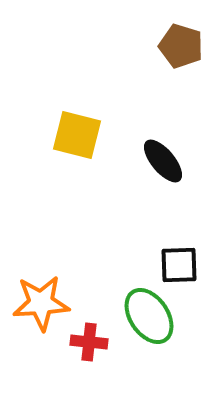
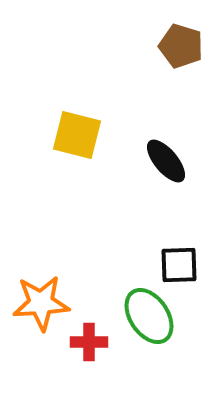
black ellipse: moved 3 px right
red cross: rotated 6 degrees counterclockwise
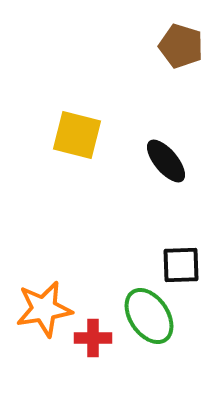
black square: moved 2 px right
orange star: moved 3 px right, 6 px down; rotated 6 degrees counterclockwise
red cross: moved 4 px right, 4 px up
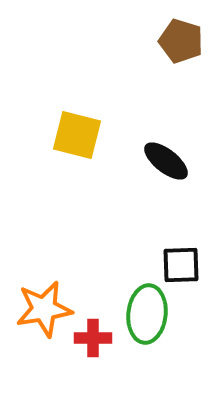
brown pentagon: moved 5 px up
black ellipse: rotated 12 degrees counterclockwise
green ellipse: moved 2 px left, 2 px up; rotated 40 degrees clockwise
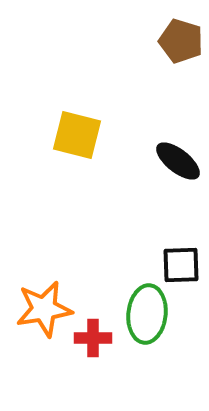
black ellipse: moved 12 px right
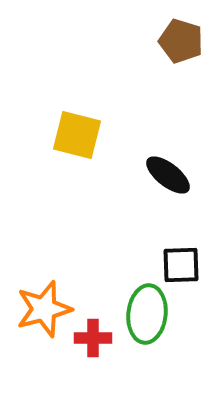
black ellipse: moved 10 px left, 14 px down
orange star: rotated 6 degrees counterclockwise
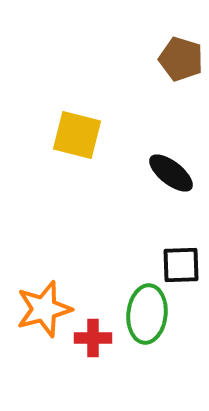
brown pentagon: moved 18 px down
black ellipse: moved 3 px right, 2 px up
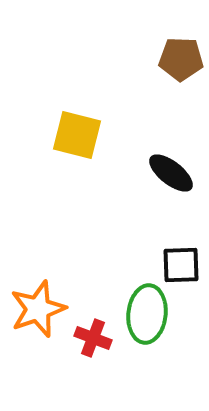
brown pentagon: rotated 15 degrees counterclockwise
orange star: moved 6 px left; rotated 4 degrees counterclockwise
red cross: rotated 21 degrees clockwise
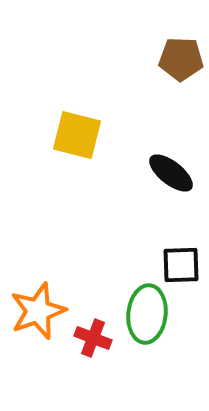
orange star: moved 2 px down
